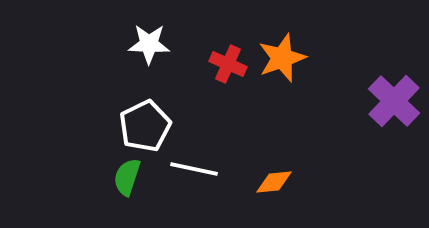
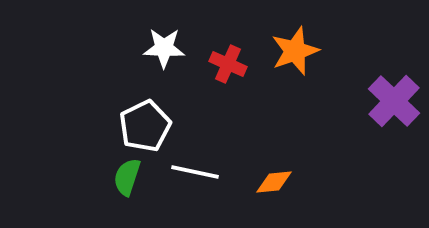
white star: moved 15 px right, 4 px down
orange star: moved 13 px right, 7 px up
white line: moved 1 px right, 3 px down
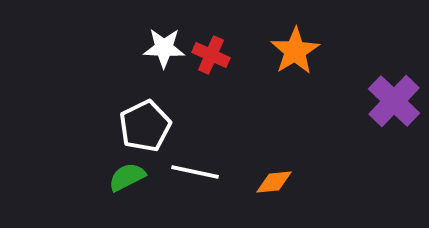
orange star: rotated 12 degrees counterclockwise
red cross: moved 17 px left, 9 px up
green semicircle: rotated 45 degrees clockwise
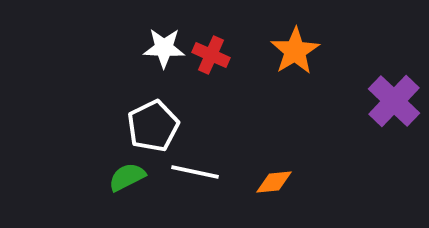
white pentagon: moved 8 px right
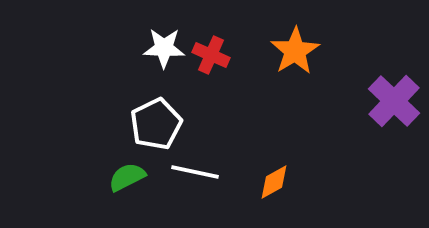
white pentagon: moved 3 px right, 2 px up
orange diamond: rotated 24 degrees counterclockwise
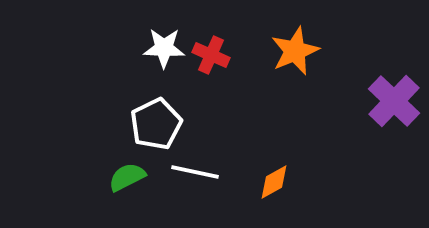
orange star: rotated 9 degrees clockwise
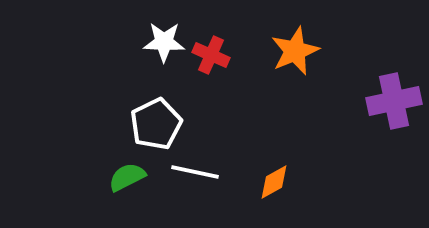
white star: moved 6 px up
purple cross: rotated 34 degrees clockwise
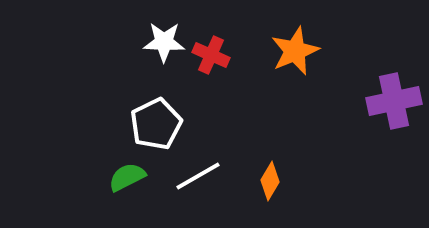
white line: moved 3 px right, 4 px down; rotated 42 degrees counterclockwise
orange diamond: moved 4 px left, 1 px up; rotated 30 degrees counterclockwise
